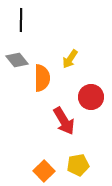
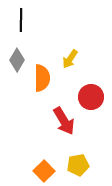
gray diamond: rotated 70 degrees clockwise
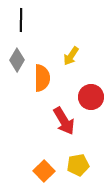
yellow arrow: moved 1 px right, 3 px up
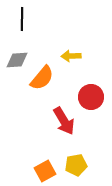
black line: moved 1 px right, 1 px up
yellow arrow: rotated 54 degrees clockwise
gray diamond: rotated 55 degrees clockwise
orange semicircle: rotated 40 degrees clockwise
yellow pentagon: moved 2 px left
orange square: moved 1 px right; rotated 15 degrees clockwise
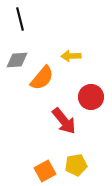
black line: moved 2 px left; rotated 15 degrees counterclockwise
red arrow: rotated 8 degrees counterclockwise
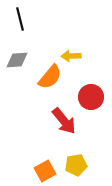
orange semicircle: moved 8 px right, 1 px up
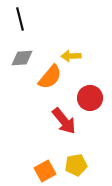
gray diamond: moved 5 px right, 2 px up
red circle: moved 1 px left, 1 px down
